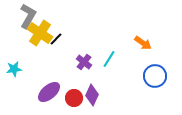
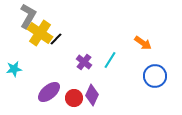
cyan line: moved 1 px right, 1 px down
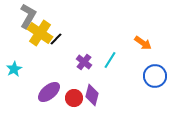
cyan star: rotated 21 degrees counterclockwise
purple diamond: rotated 10 degrees counterclockwise
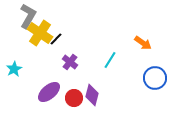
purple cross: moved 14 px left
blue circle: moved 2 px down
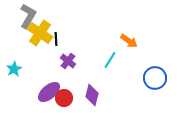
black line: rotated 48 degrees counterclockwise
orange arrow: moved 14 px left, 2 px up
purple cross: moved 2 px left, 1 px up
red circle: moved 10 px left
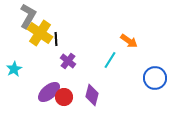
red circle: moved 1 px up
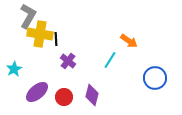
yellow cross: moved 1 px down; rotated 25 degrees counterclockwise
purple ellipse: moved 12 px left
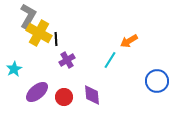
yellow cross: moved 1 px left, 1 px up; rotated 20 degrees clockwise
orange arrow: rotated 114 degrees clockwise
purple cross: moved 1 px left, 1 px up; rotated 21 degrees clockwise
blue circle: moved 2 px right, 3 px down
purple diamond: rotated 20 degrees counterclockwise
